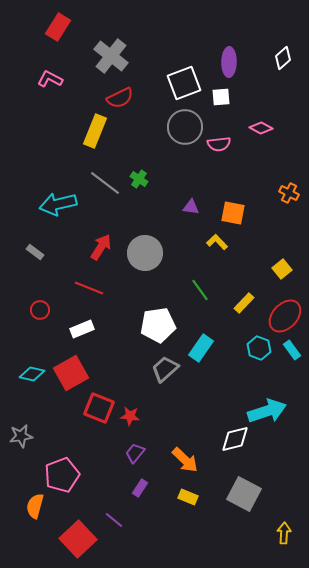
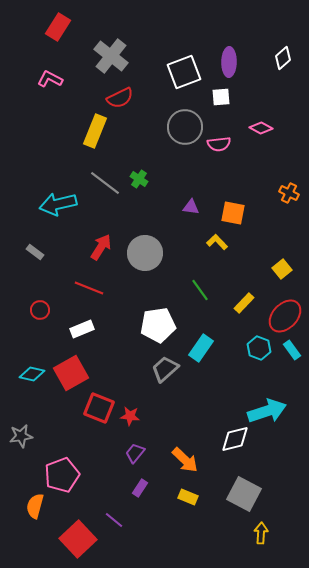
white square at (184, 83): moved 11 px up
yellow arrow at (284, 533): moved 23 px left
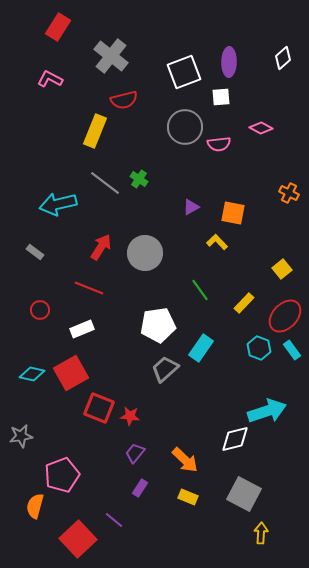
red semicircle at (120, 98): moved 4 px right, 2 px down; rotated 12 degrees clockwise
purple triangle at (191, 207): rotated 36 degrees counterclockwise
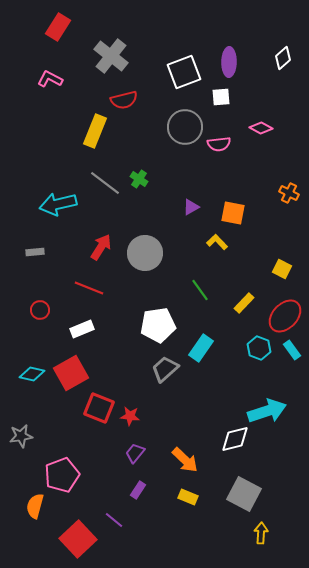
gray rectangle at (35, 252): rotated 42 degrees counterclockwise
yellow square at (282, 269): rotated 24 degrees counterclockwise
purple rectangle at (140, 488): moved 2 px left, 2 px down
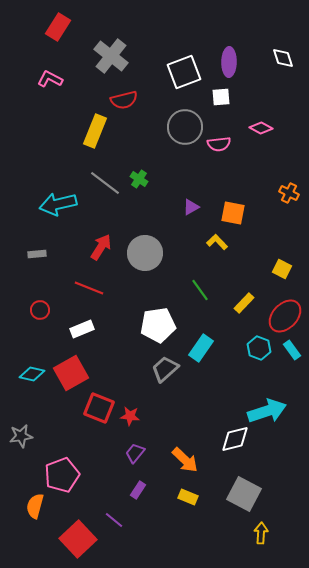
white diamond at (283, 58): rotated 65 degrees counterclockwise
gray rectangle at (35, 252): moved 2 px right, 2 px down
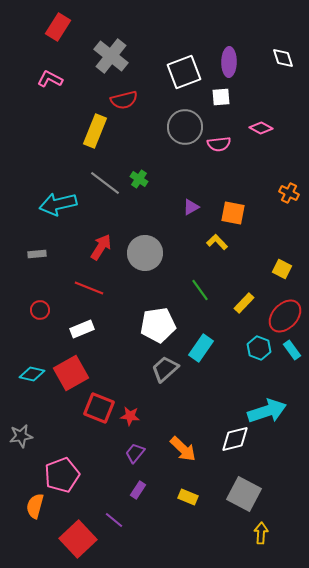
orange arrow at (185, 460): moved 2 px left, 11 px up
